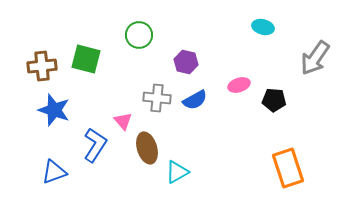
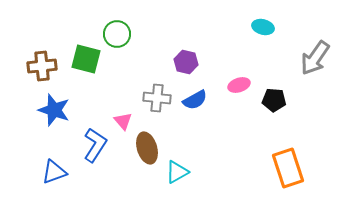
green circle: moved 22 px left, 1 px up
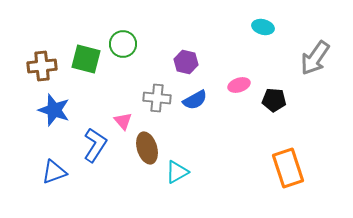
green circle: moved 6 px right, 10 px down
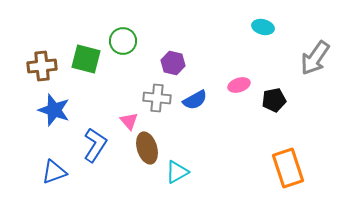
green circle: moved 3 px up
purple hexagon: moved 13 px left, 1 px down
black pentagon: rotated 15 degrees counterclockwise
pink triangle: moved 6 px right
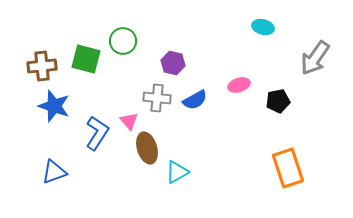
black pentagon: moved 4 px right, 1 px down
blue star: moved 4 px up
blue L-shape: moved 2 px right, 12 px up
